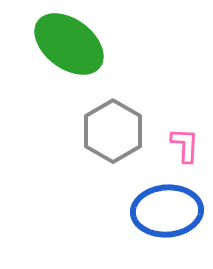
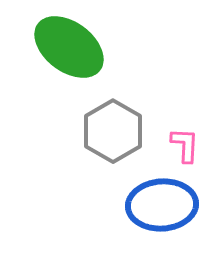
green ellipse: moved 3 px down
blue ellipse: moved 5 px left, 6 px up
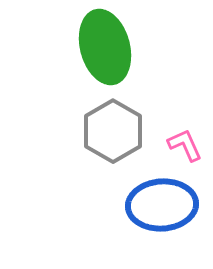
green ellipse: moved 36 px right; rotated 38 degrees clockwise
pink L-shape: rotated 27 degrees counterclockwise
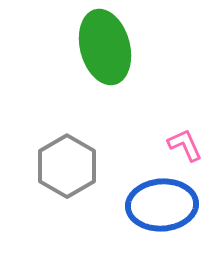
gray hexagon: moved 46 px left, 35 px down
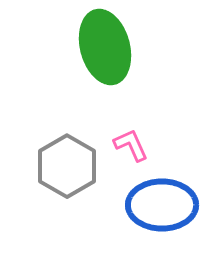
pink L-shape: moved 54 px left
blue ellipse: rotated 4 degrees clockwise
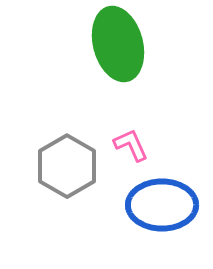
green ellipse: moved 13 px right, 3 px up
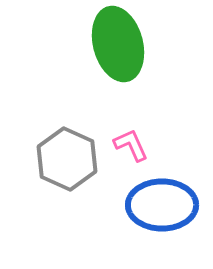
gray hexagon: moved 7 px up; rotated 6 degrees counterclockwise
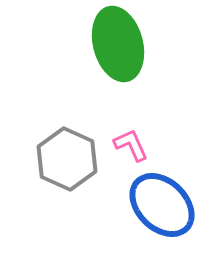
blue ellipse: rotated 44 degrees clockwise
